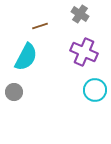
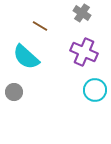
gray cross: moved 2 px right, 1 px up
brown line: rotated 49 degrees clockwise
cyan semicircle: rotated 104 degrees clockwise
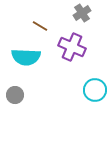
gray cross: rotated 24 degrees clockwise
purple cross: moved 12 px left, 5 px up
cyan semicircle: rotated 40 degrees counterclockwise
gray circle: moved 1 px right, 3 px down
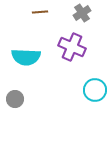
brown line: moved 14 px up; rotated 35 degrees counterclockwise
gray circle: moved 4 px down
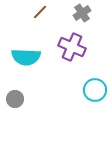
brown line: rotated 42 degrees counterclockwise
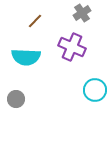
brown line: moved 5 px left, 9 px down
gray circle: moved 1 px right
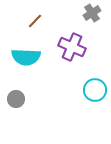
gray cross: moved 10 px right
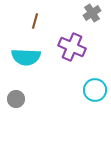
brown line: rotated 28 degrees counterclockwise
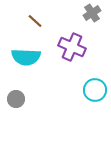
brown line: rotated 63 degrees counterclockwise
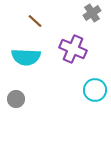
purple cross: moved 1 px right, 2 px down
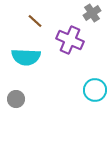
purple cross: moved 3 px left, 9 px up
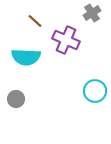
purple cross: moved 4 px left
cyan circle: moved 1 px down
